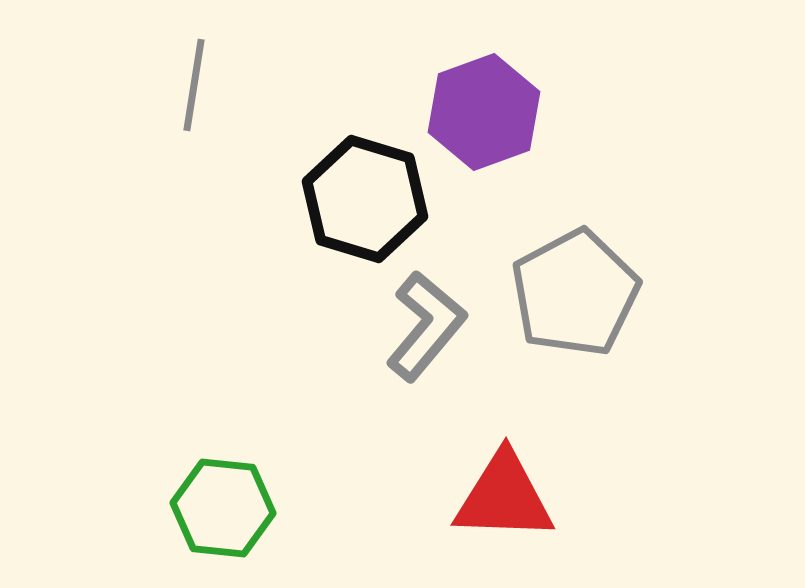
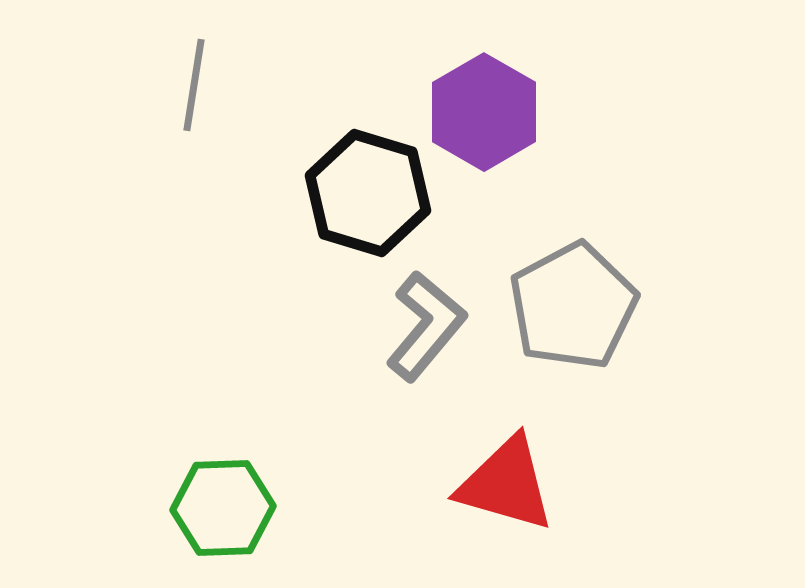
purple hexagon: rotated 10 degrees counterclockwise
black hexagon: moved 3 px right, 6 px up
gray pentagon: moved 2 px left, 13 px down
red triangle: moved 2 px right, 13 px up; rotated 14 degrees clockwise
green hexagon: rotated 8 degrees counterclockwise
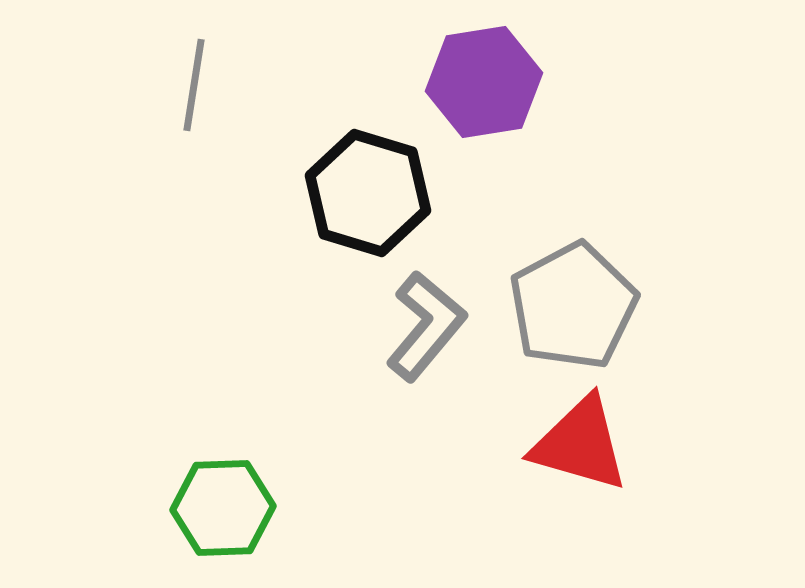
purple hexagon: moved 30 px up; rotated 21 degrees clockwise
red triangle: moved 74 px right, 40 px up
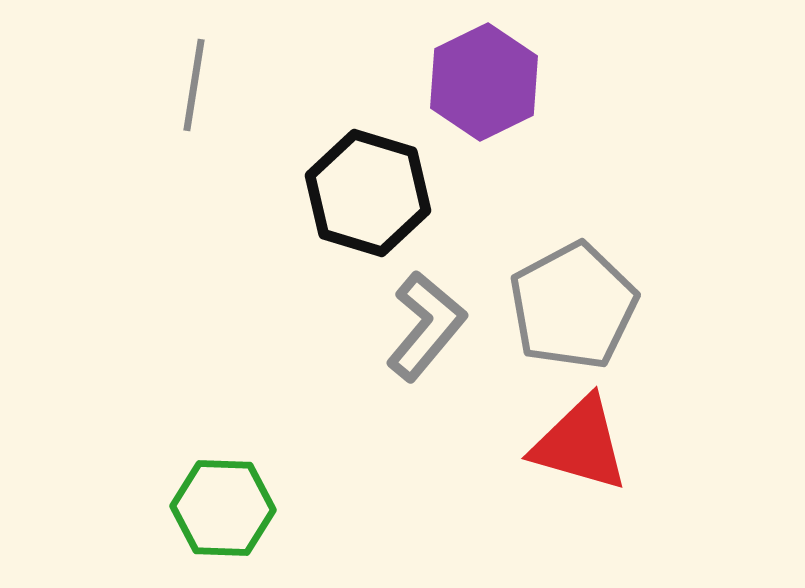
purple hexagon: rotated 17 degrees counterclockwise
green hexagon: rotated 4 degrees clockwise
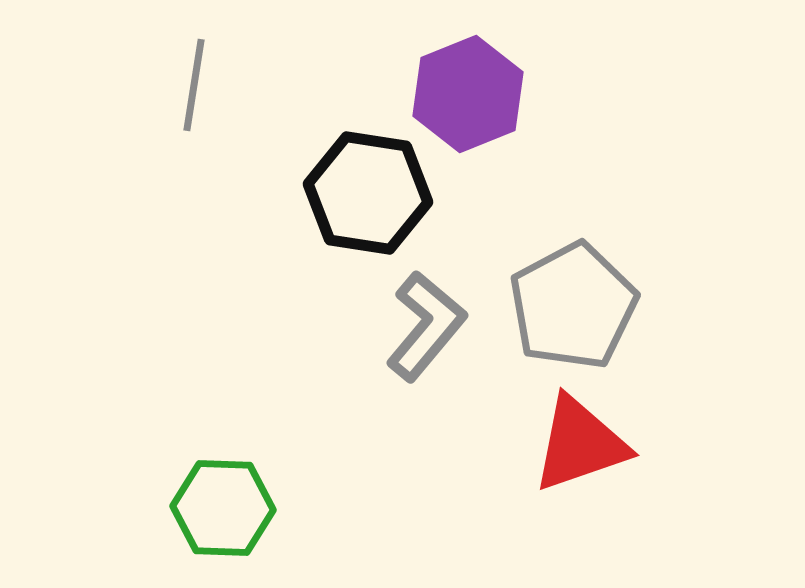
purple hexagon: moved 16 px left, 12 px down; rotated 4 degrees clockwise
black hexagon: rotated 8 degrees counterclockwise
red triangle: rotated 35 degrees counterclockwise
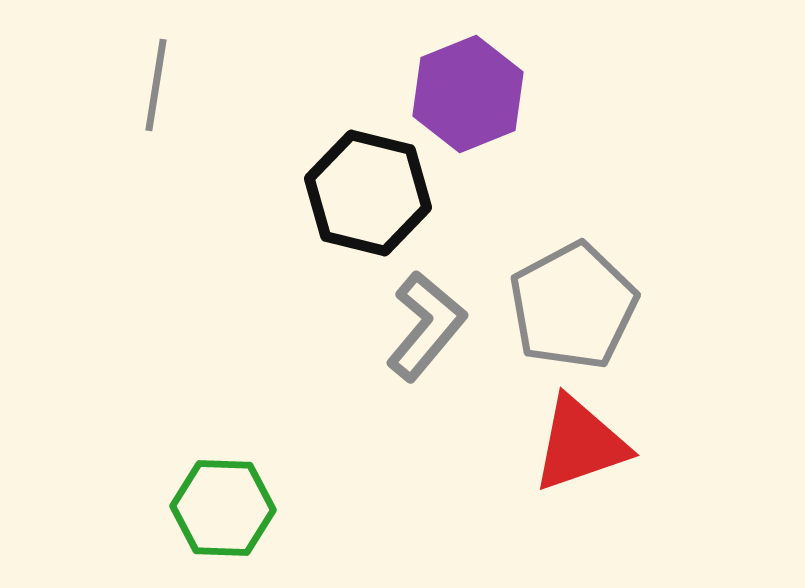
gray line: moved 38 px left
black hexagon: rotated 5 degrees clockwise
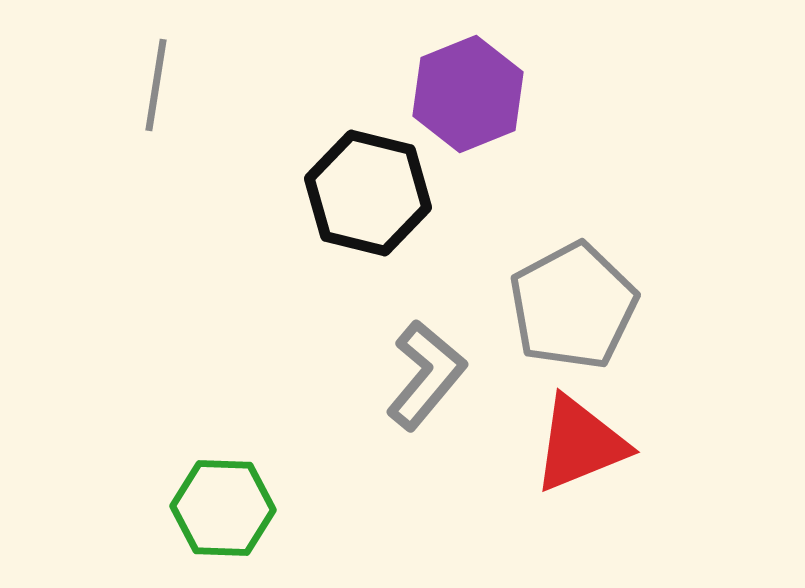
gray L-shape: moved 49 px down
red triangle: rotated 3 degrees counterclockwise
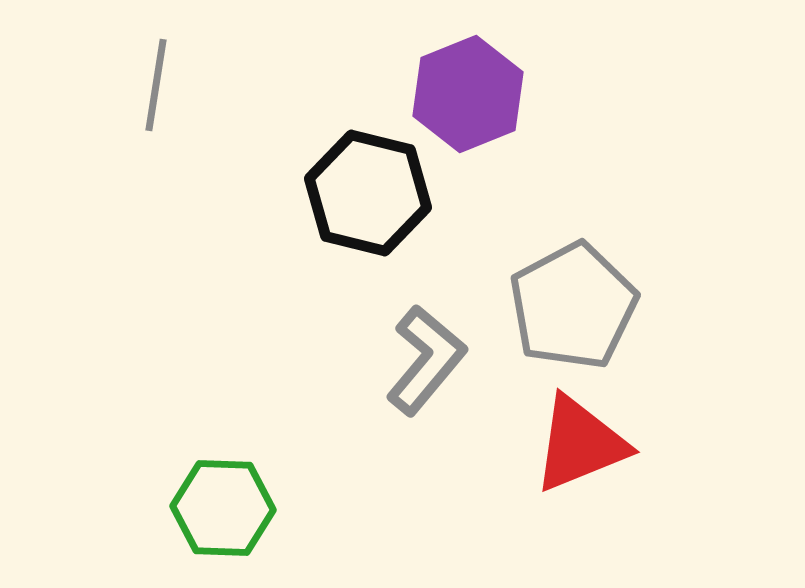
gray L-shape: moved 15 px up
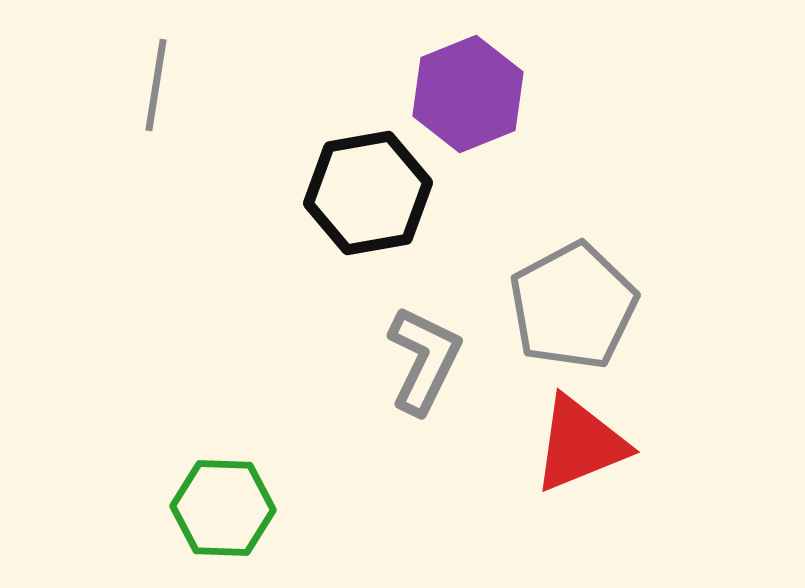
black hexagon: rotated 24 degrees counterclockwise
gray L-shape: moved 2 px left; rotated 14 degrees counterclockwise
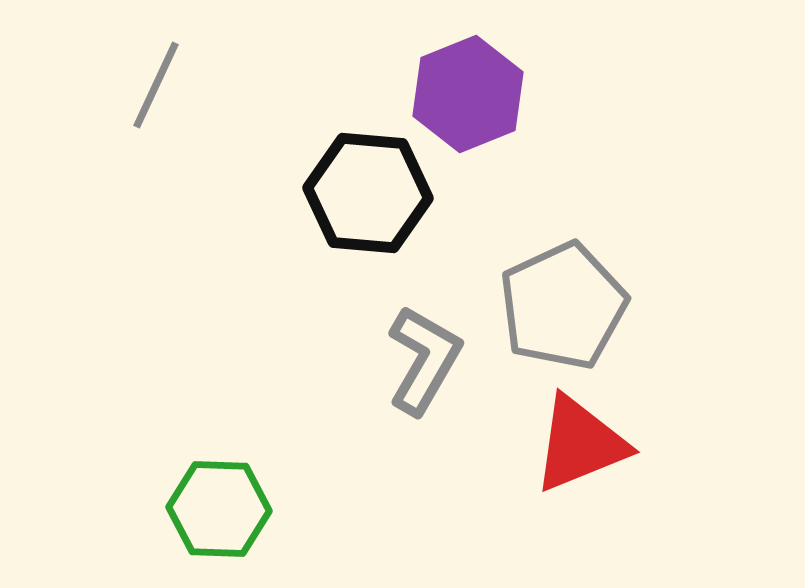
gray line: rotated 16 degrees clockwise
black hexagon: rotated 15 degrees clockwise
gray pentagon: moved 10 px left; rotated 3 degrees clockwise
gray L-shape: rotated 4 degrees clockwise
green hexagon: moved 4 px left, 1 px down
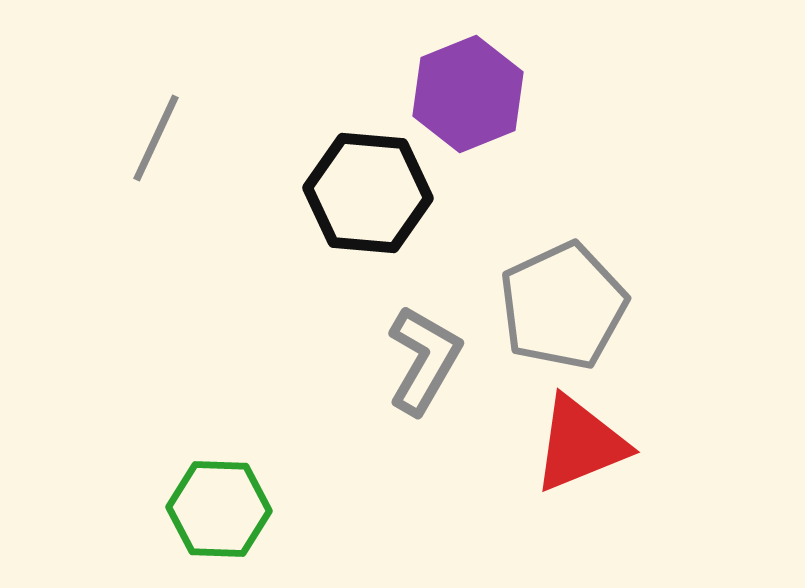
gray line: moved 53 px down
